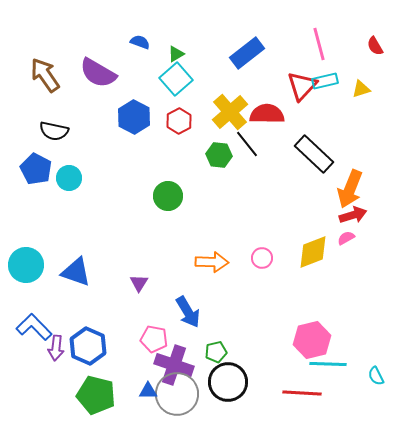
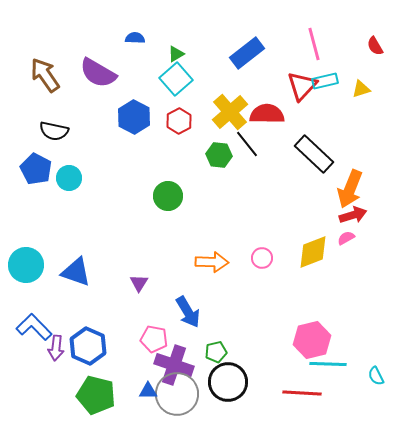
blue semicircle at (140, 42): moved 5 px left, 4 px up; rotated 18 degrees counterclockwise
pink line at (319, 44): moved 5 px left
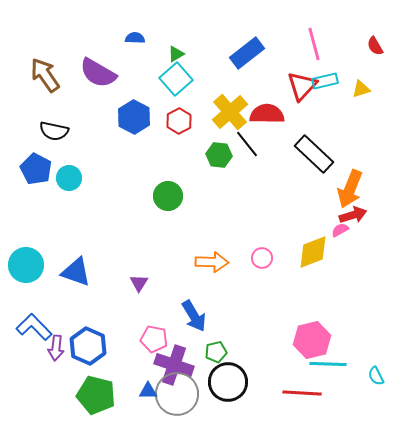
pink semicircle at (346, 238): moved 6 px left, 8 px up
blue arrow at (188, 312): moved 6 px right, 4 px down
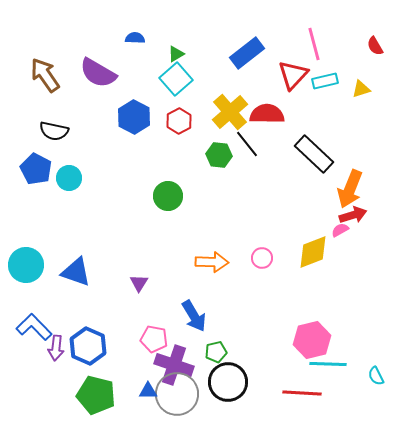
red triangle at (302, 86): moved 9 px left, 11 px up
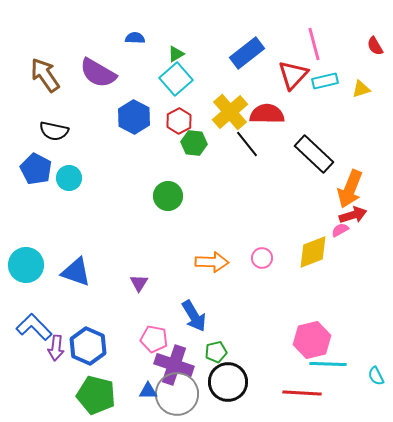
green hexagon at (219, 155): moved 25 px left, 12 px up
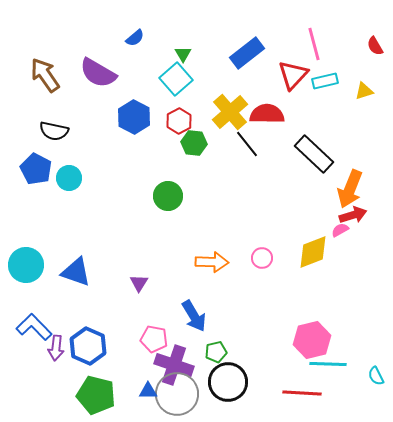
blue semicircle at (135, 38): rotated 138 degrees clockwise
green triangle at (176, 54): moved 7 px right; rotated 30 degrees counterclockwise
yellow triangle at (361, 89): moved 3 px right, 2 px down
